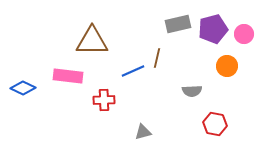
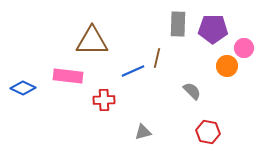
gray rectangle: rotated 75 degrees counterclockwise
purple pentagon: rotated 16 degrees clockwise
pink circle: moved 14 px down
gray semicircle: rotated 132 degrees counterclockwise
red hexagon: moved 7 px left, 8 px down
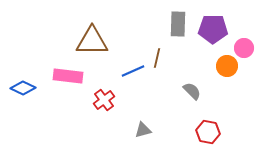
red cross: rotated 35 degrees counterclockwise
gray triangle: moved 2 px up
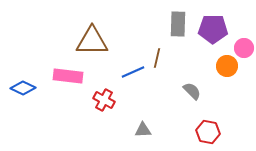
blue line: moved 1 px down
red cross: rotated 25 degrees counterclockwise
gray triangle: rotated 12 degrees clockwise
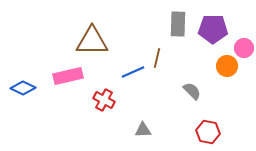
pink rectangle: rotated 20 degrees counterclockwise
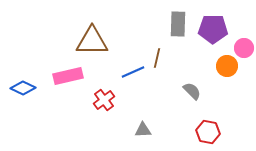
red cross: rotated 25 degrees clockwise
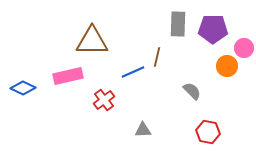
brown line: moved 1 px up
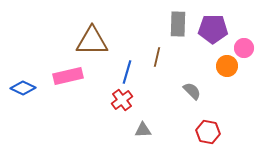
blue line: moved 6 px left; rotated 50 degrees counterclockwise
red cross: moved 18 px right
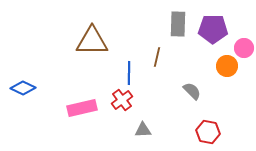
blue line: moved 2 px right, 1 px down; rotated 15 degrees counterclockwise
pink rectangle: moved 14 px right, 32 px down
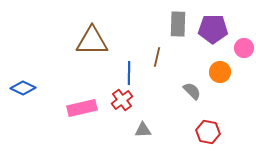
orange circle: moved 7 px left, 6 px down
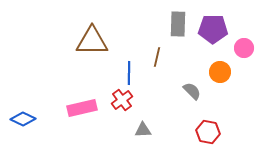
blue diamond: moved 31 px down
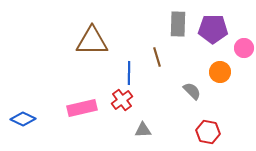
brown line: rotated 30 degrees counterclockwise
